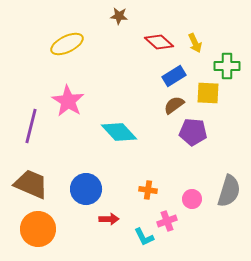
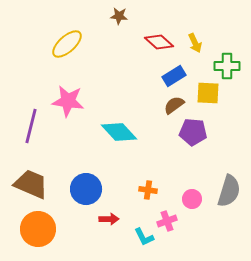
yellow ellipse: rotated 16 degrees counterclockwise
pink star: rotated 24 degrees counterclockwise
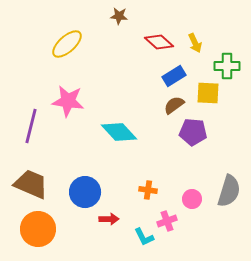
blue circle: moved 1 px left, 3 px down
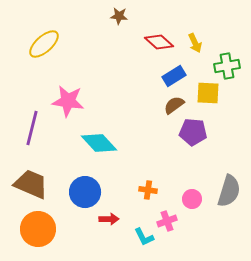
yellow ellipse: moved 23 px left
green cross: rotated 10 degrees counterclockwise
purple line: moved 1 px right, 2 px down
cyan diamond: moved 20 px left, 11 px down
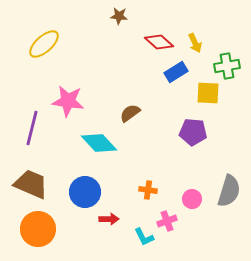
blue rectangle: moved 2 px right, 4 px up
brown semicircle: moved 44 px left, 8 px down
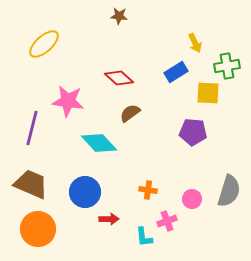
red diamond: moved 40 px left, 36 px down
cyan L-shape: rotated 20 degrees clockwise
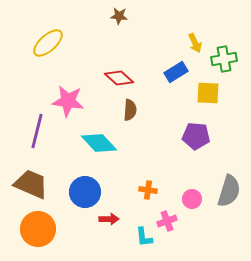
yellow ellipse: moved 4 px right, 1 px up
green cross: moved 3 px left, 7 px up
brown semicircle: moved 3 px up; rotated 130 degrees clockwise
purple line: moved 5 px right, 3 px down
purple pentagon: moved 3 px right, 4 px down
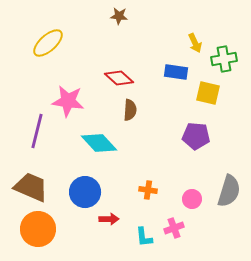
blue rectangle: rotated 40 degrees clockwise
yellow square: rotated 10 degrees clockwise
brown trapezoid: moved 3 px down
pink cross: moved 7 px right, 7 px down
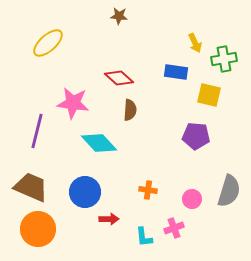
yellow square: moved 1 px right, 2 px down
pink star: moved 5 px right, 2 px down
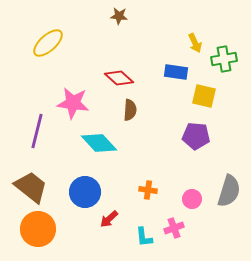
yellow square: moved 5 px left, 1 px down
brown trapezoid: rotated 15 degrees clockwise
red arrow: rotated 138 degrees clockwise
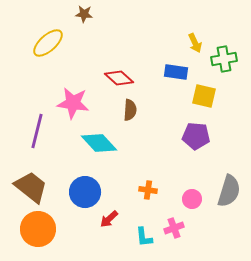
brown star: moved 35 px left, 2 px up
